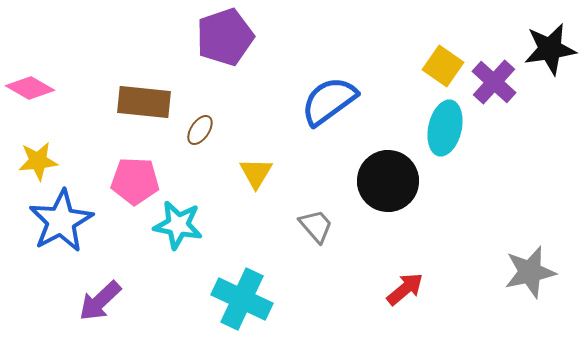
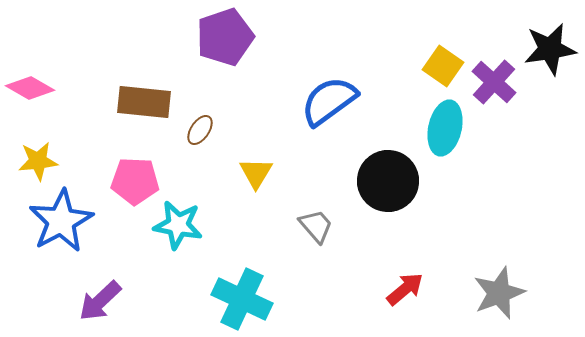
gray star: moved 31 px left, 21 px down; rotated 8 degrees counterclockwise
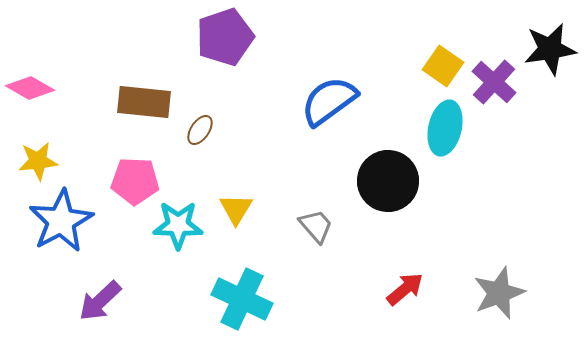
yellow triangle: moved 20 px left, 36 px down
cyan star: rotated 9 degrees counterclockwise
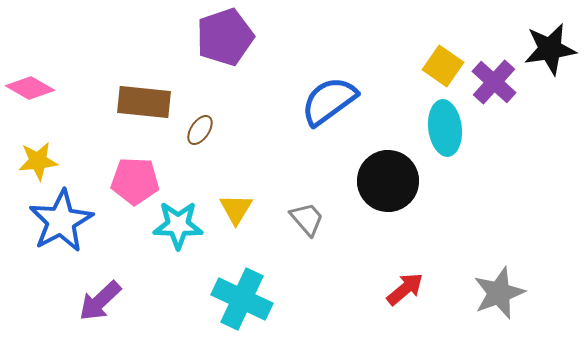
cyan ellipse: rotated 20 degrees counterclockwise
gray trapezoid: moved 9 px left, 7 px up
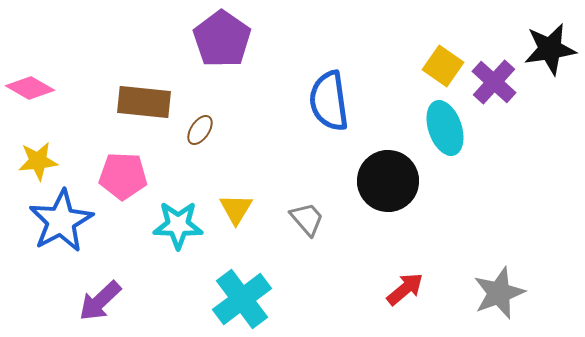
purple pentagon: moved 3 px left, 2 px down; rotated 18 degrees counterclockwise
blue semicircle: rotated 62 degrees counterclockwise
cyan ellipse: rotated 12 degrees counterclockwise
pink pentagon: moved 12 px left, 5 px up
cyan cross: rotated 28 degrees clockwise
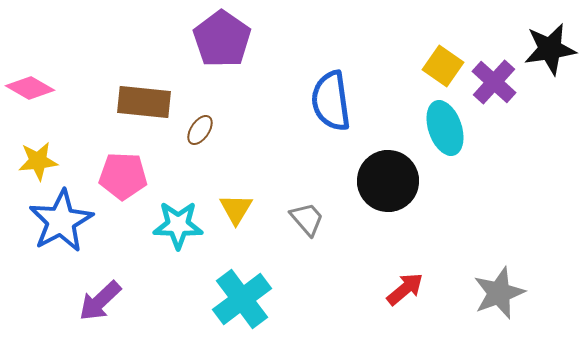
blue semicircle: moved 2 px right
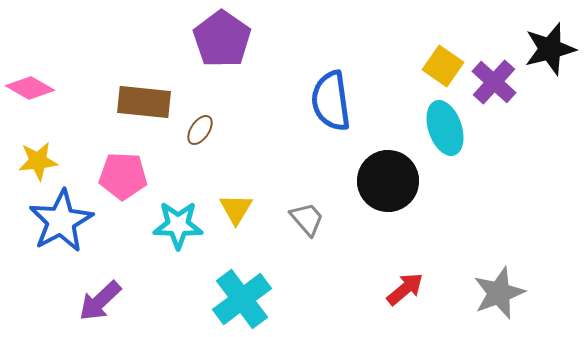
black star: rotated 6 degrees counterclockwise
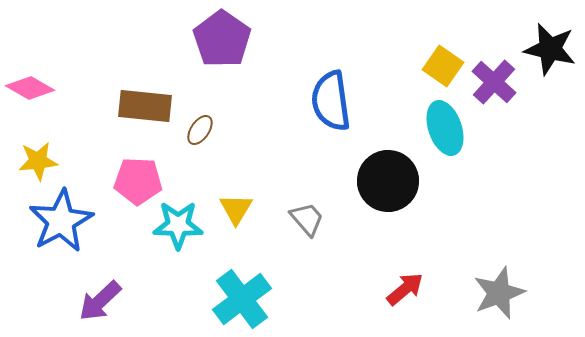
black star: rotated 28 degrees clockwise
brown rectangle: moved 1 px right, 4 px down
pink pentagon: moved 15 px right, 5 px down
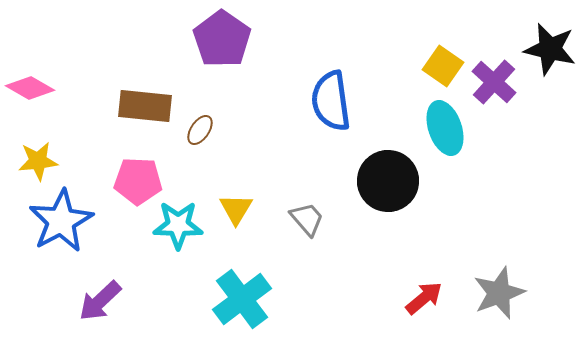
red arrow: moved 19 px right, 9 px down
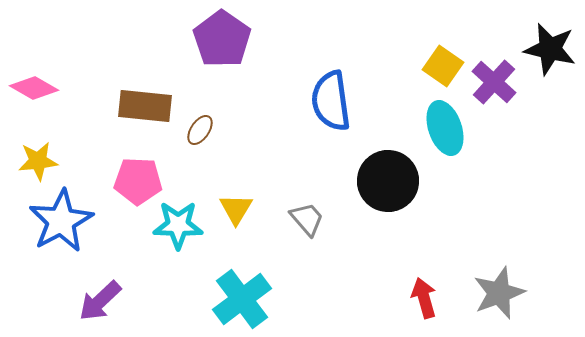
pink diamond: moved 4 px right
red arrow: rotated 66 degrees counterclockwise
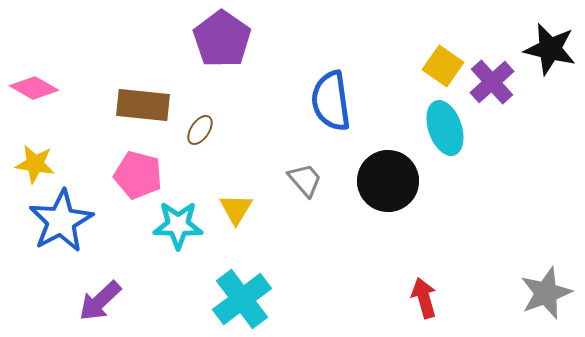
purple cross: moved 2 px left; rotated 6 degrees clockwise
brown rectangle: moved 2 px left, 1 px up
yellow star: moved 3 px left, 3 px down; rotated 15 degrees clockwise
pink pentagon: moved 6 px up; rotated 12 degrees clockwise
gray trapezoid: moved 2 px left, 39 px up
gray star: moved 47 px right
